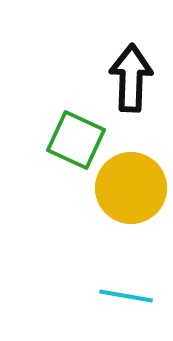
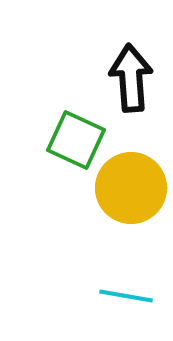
black arrow: rotated 6 degrees counterclockwise
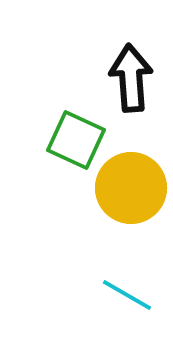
cyan line: moved 1 px right, 1 px up; rotated 20 degrees clockwise
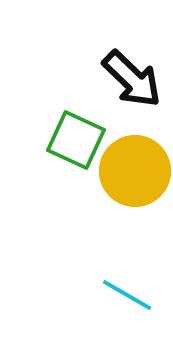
black arrow: moved 1 px right, 1 px down; rotated 138 degrees clockwise
yellow circle: moved 4 px right, 17 px up
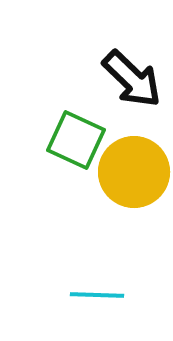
yellow circle: moved 1 px left, 1 px down
cyan line: moved 30 px left; rotated 28 degrees counterclockwise
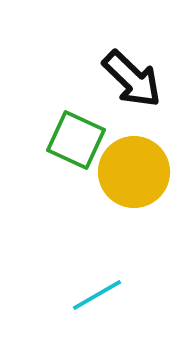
cyan line: rotated 32 degrees counterclockwise
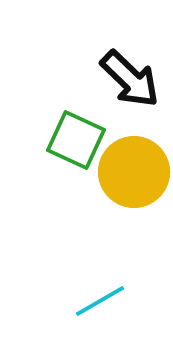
black arrow: moved 2 px left
cyan line: moved 3 px right, 6 px down
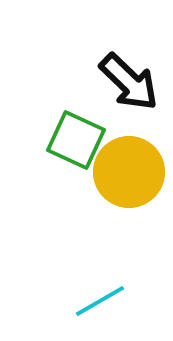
black arrow: moved 1 px left, 3 px down
yellow circle: moved 5 px left
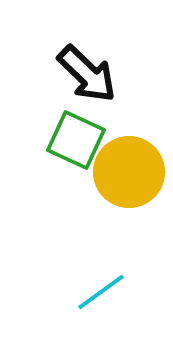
black arrow: moved 42 px left, 8 px up
cyan line: moved 1 px right, 9 px up; rotated 6 degrees counterclockwise
